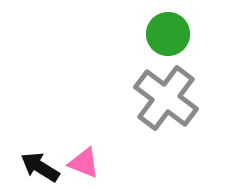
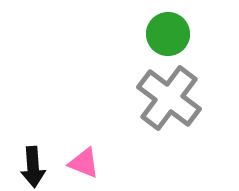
gray cross: moved 3 px right
black arrow: moved 7 px left; rotated 126 degrees counterclockwise
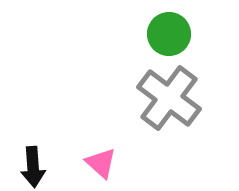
green circle: moved 1 px right
pink triangle: moved 17 px right; rotated 20 degrees clockwise
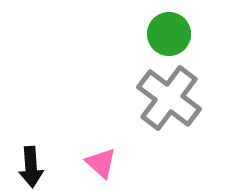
black arrow: moved 2 px left
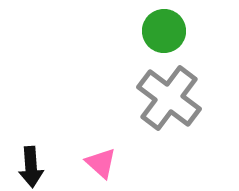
green circle: moved 5 px left, 3 px up
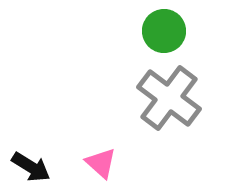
black arrow: rotated 54 degrees counterclockwise
